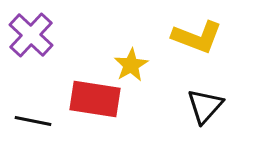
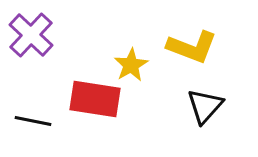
yellow L-shape: moved 5 px left, 10 px down
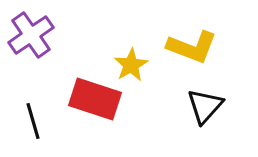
purple cross: rotated 12 degrees clockwise
red rectangle: rotated 9 degrees clockwise
black line: rotated 63 degrees clockwise
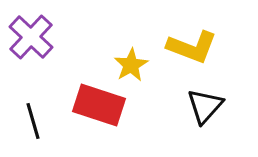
purple cross: moved 2 px down; rotated 12 degrees counterclockwise
red rectangle: moved 4 px right, 6 px down
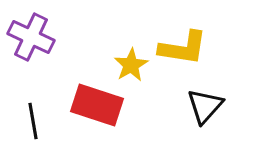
purple cross: rotated 18 degrees counterclockwise
yellow L-shape: moved 9 px left, 1 px down; rotated 12 degrees counterclockwise
red rectangle: moved 2 px left
black line: rotated 6 degrees clockwise
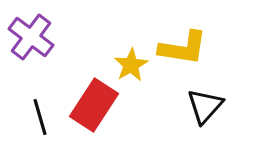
purple cross: rotated 12 degrees clockwise
red rectangle: moved 3 px left; rotated 75 degrees counterclockwise
black line: moved 7 px right, 4 px up; rotated 6 degrees counterclockwise
